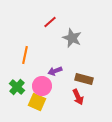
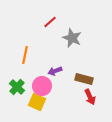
red arrow: moved 12 px right
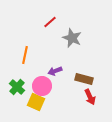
yellow square: moved 1 px left
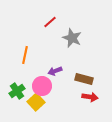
green cross: moved 4 px down; rotated 14 degrees clockwise
red arrow: rotated 56 degrees counterclockwise
yellow square: rotated 24 degrees clockwise
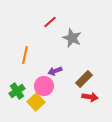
brown rectangle: rotated 60 degrees counterclockwise
pink circle: moved 2 px right
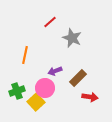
brown rectangle: moved 6 px left, 1 px up
pink circle: moved 1 px right, 2 px down
green cross: rotated 14 degrees clockwise
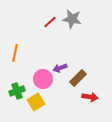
gray star: moved 19 px up; rotated 12 degrees counterclockwise
orange line: moved 10 px left, 2 px up
purple arrow: moved 5 px right, 3 px up
pink circle: moved 2 px left, 9 px up
yellow square: rotated 12 degrees clockwise
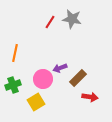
red line: rotated 16 degrees counterclockwise
green cross: moved 4 px left, 6 px up
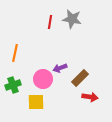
red line: rotated 24 degrees counterclockwise
brown rectangle: moved 2 px right
yellow square: rotated 30 degrees clockwise
